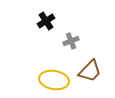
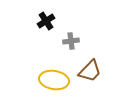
gray cross: rotated 14 degrees clockwise
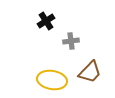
brown trapezoid: moved 1 px down
yellow ellipse: moved 2 px left
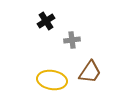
gray cross: moved 1 px right, 1 px up
brown trapezoid: rotated 10 degrees counterclockwise
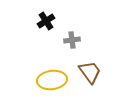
brown trapezoid: rotated 70 degrees counterclockwise
yellow ellipse: rotated 16 degrees counterclockwise
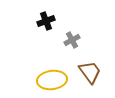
black cross: rotated 12 degrees clockwise
gray cross: rotated 21 degrees counterclockwise
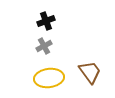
gray cross: moved 28 px left, 6 px down
yellow ellipse: moved 3 px left, 2 px up
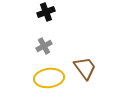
black cross: moved 9 px up
brown trapezoid: moved 5 px left, 4 px up
